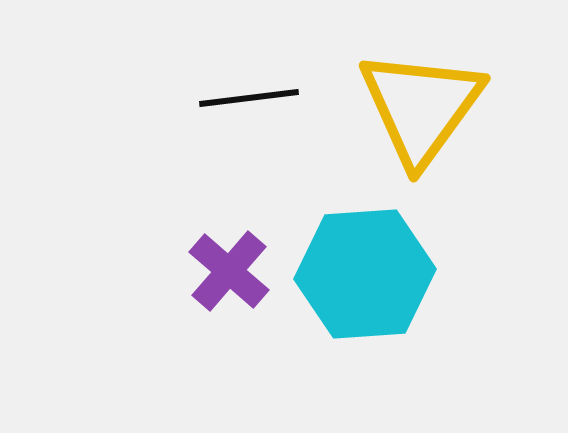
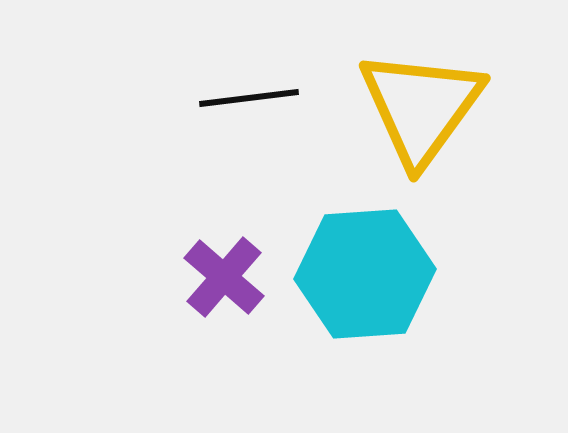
purple cross: moved 5 px left, 6 px down
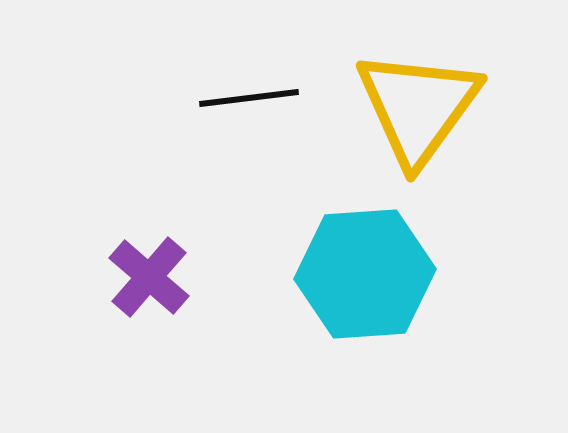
yellow triangle: moved 3 px left
purple cross: moved 75 px left
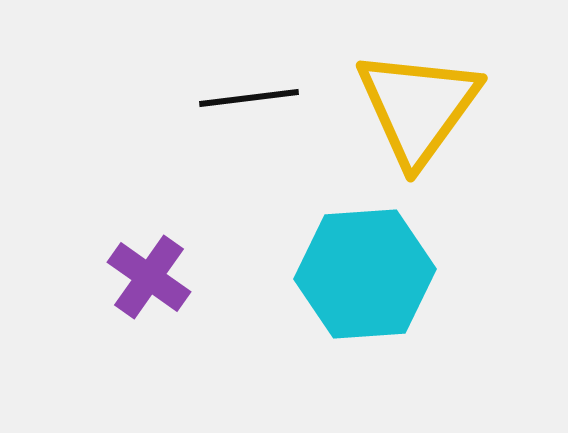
purple cross: rotated 6 degrees counterclockwise
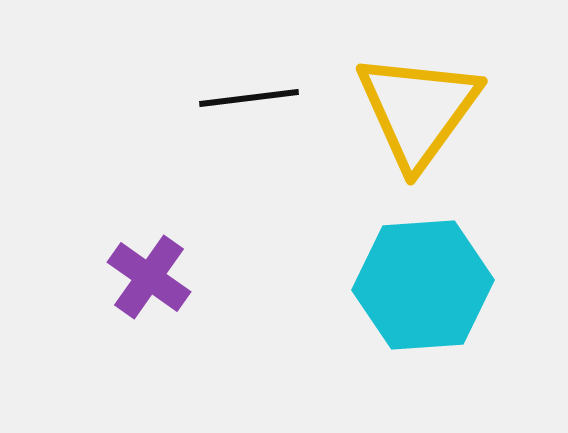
yellow triangle: moved 3 px down
cyan hexagon: moved 58 px right, 11 px down
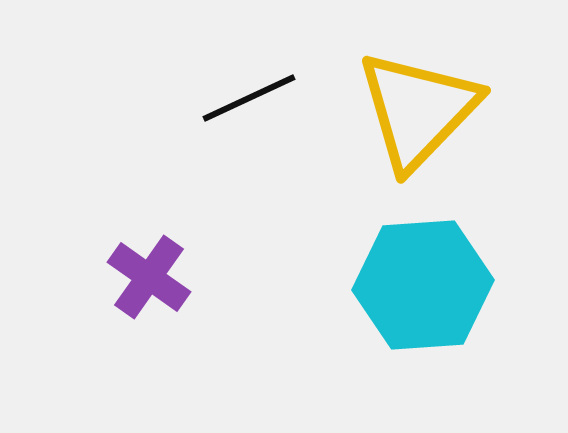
black line: rotated 18 degrees counterclockwise
yellow triangle: rotated 8 degrees clockwise
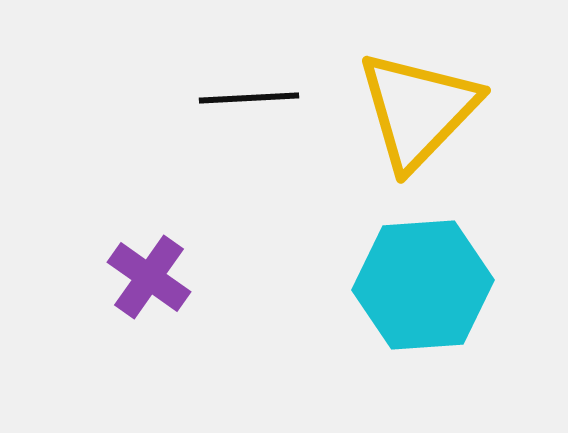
black line: rotated 22 degrees clockwise
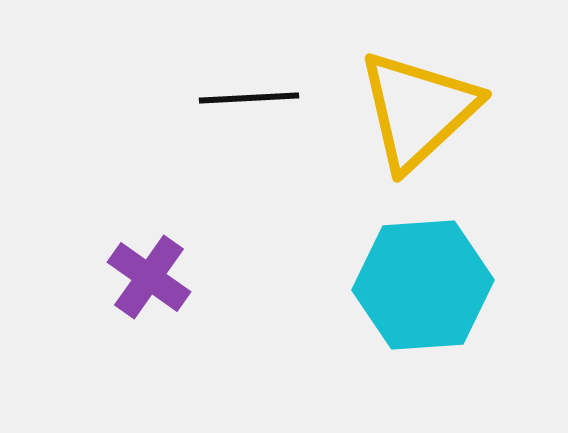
yellow triangle: rotated 3 degrees clockwise
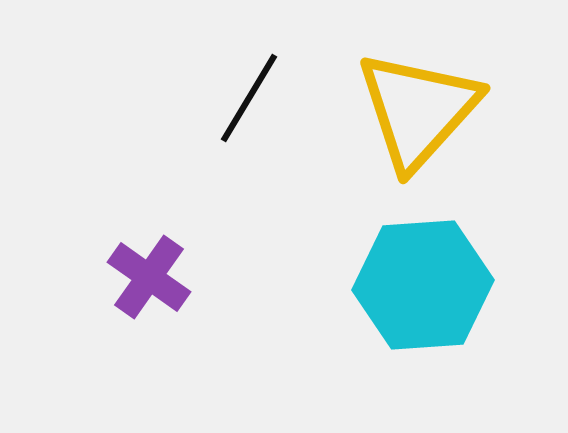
black line: rotated 56 degrees counterclockwise
yellow triangle: rotated 5 degrees counterclockwise
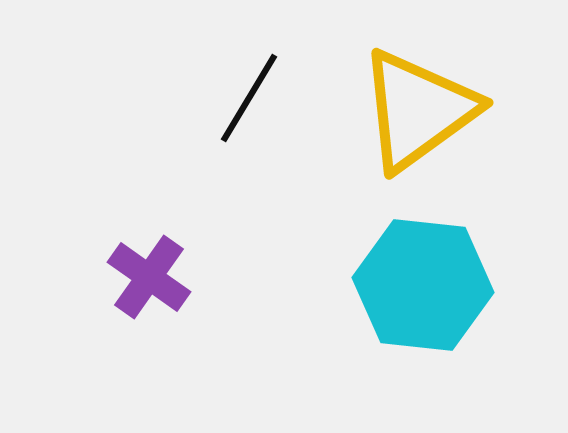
yellow triangle: rotated 12 degrees clockwise
cyan hexagon: rotated 10 degrees clockwise
